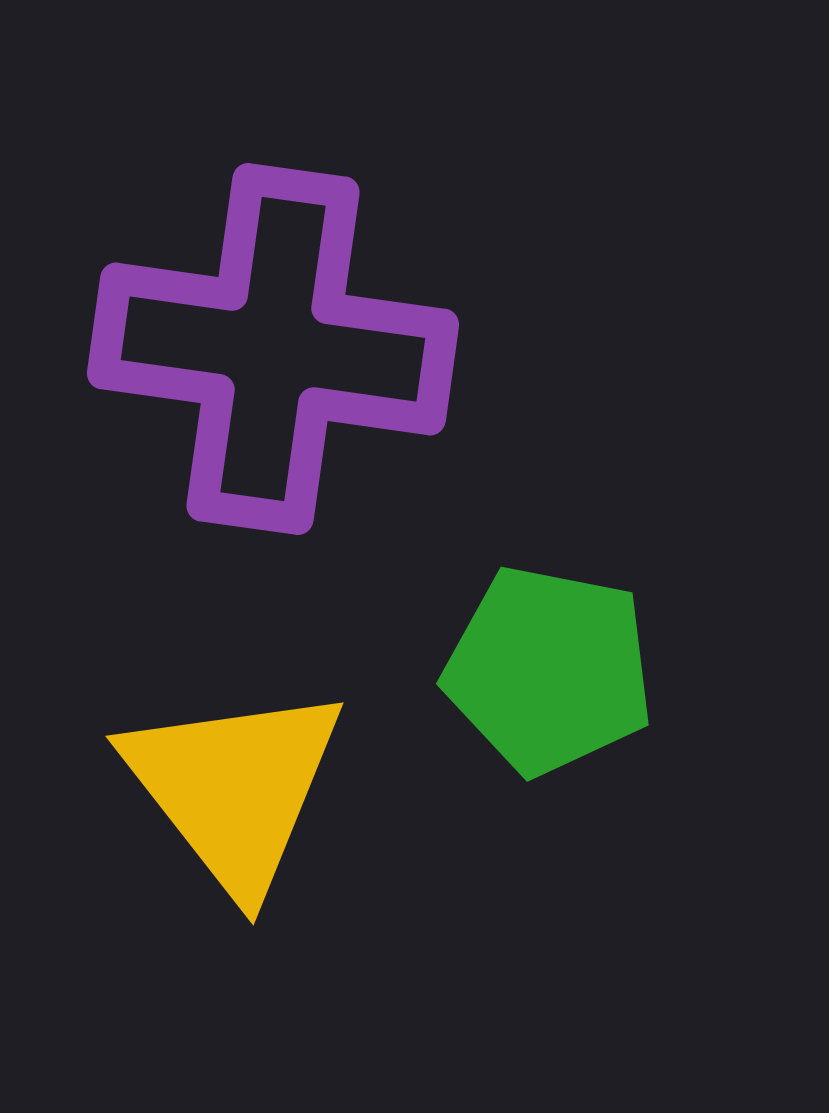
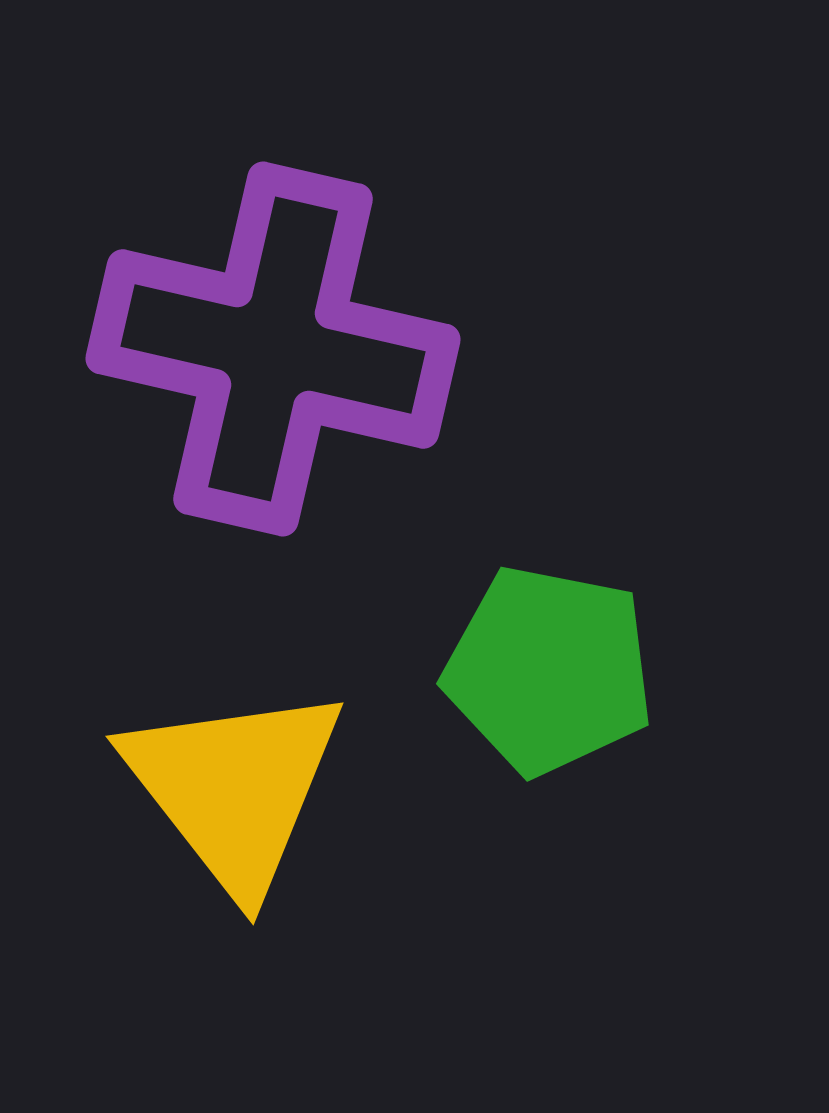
purple cross: rotated 5 degrees clockwise
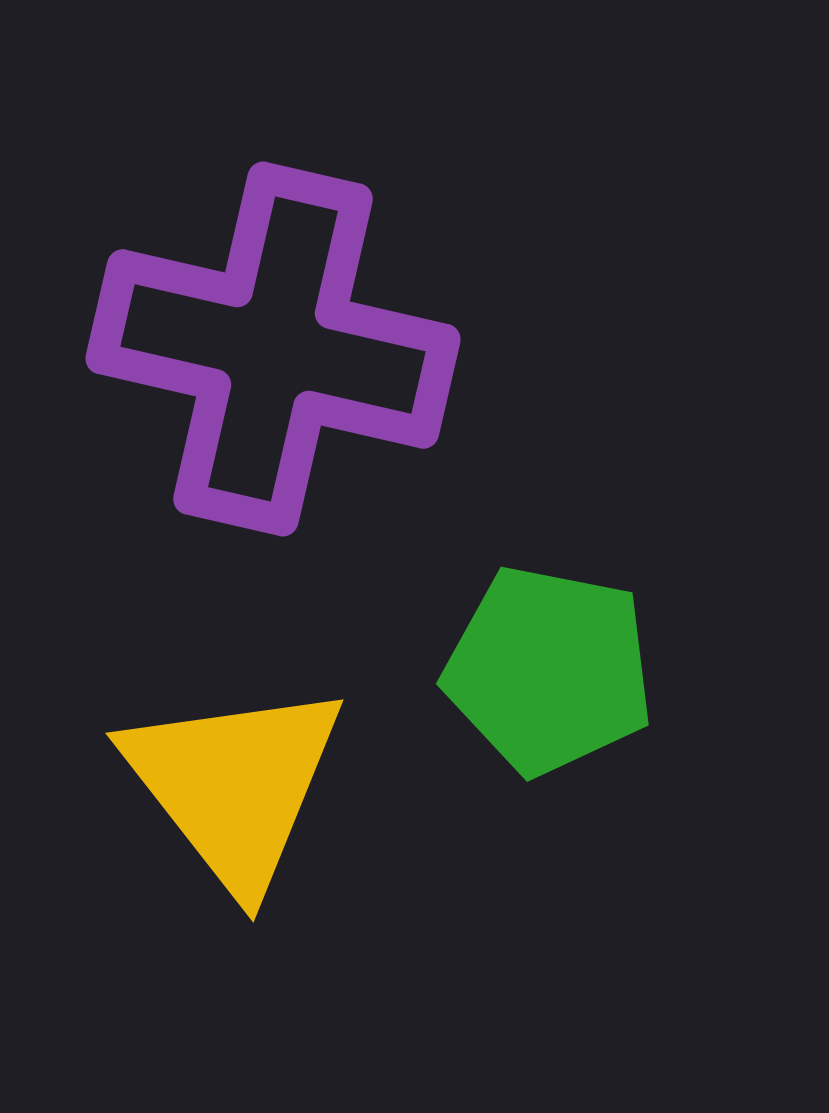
yellow triangle: moved 3 px up
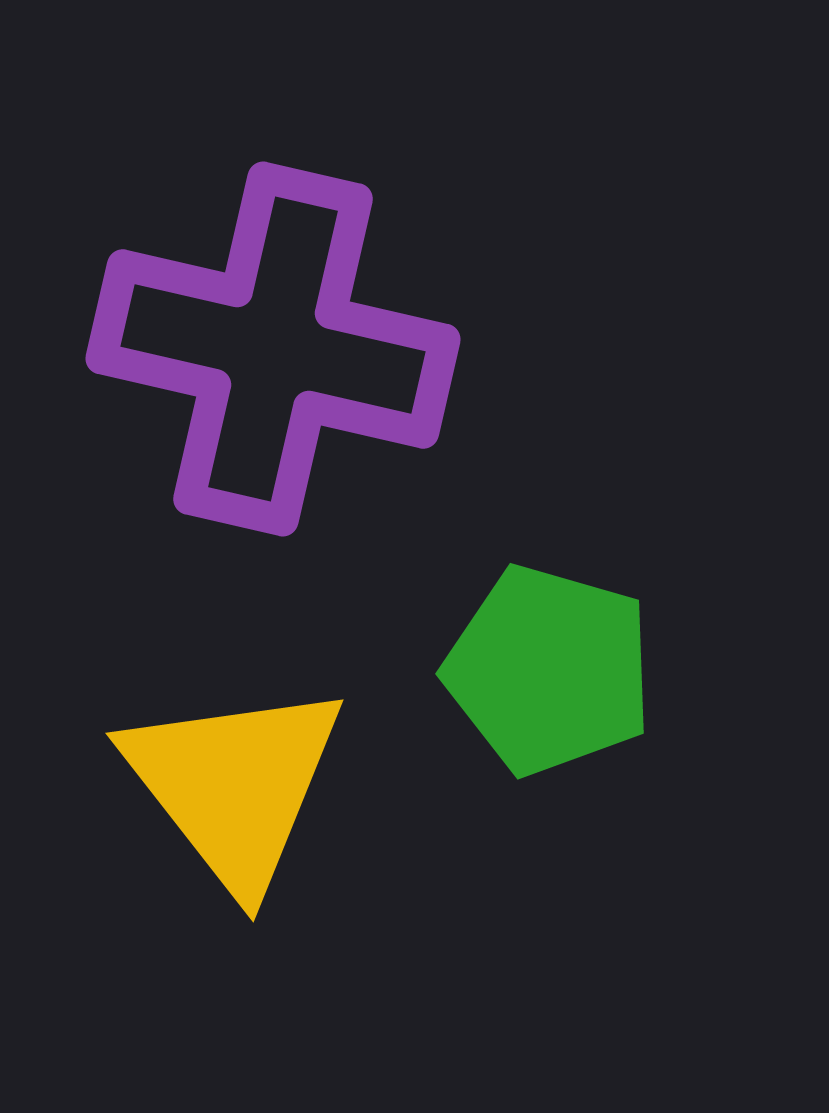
green pentagon: rotated 5 degrees clockwise
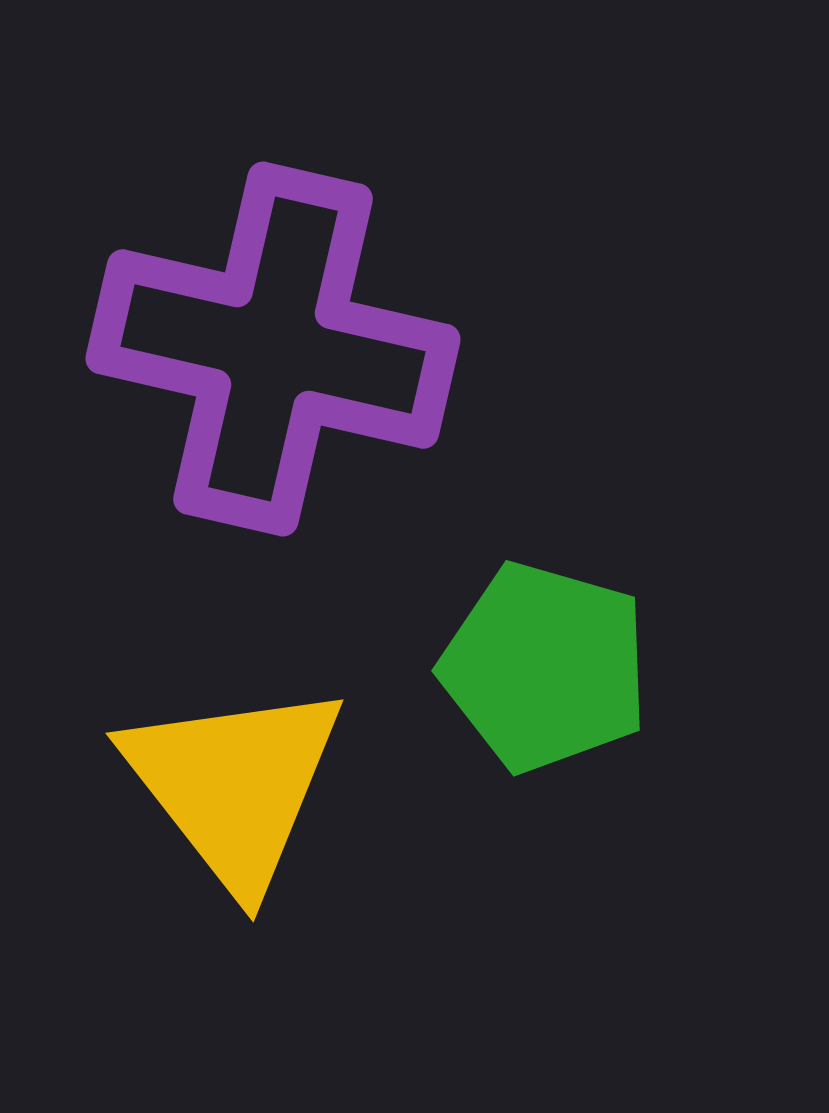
green pentagon: moved 4 px left, 3 px up
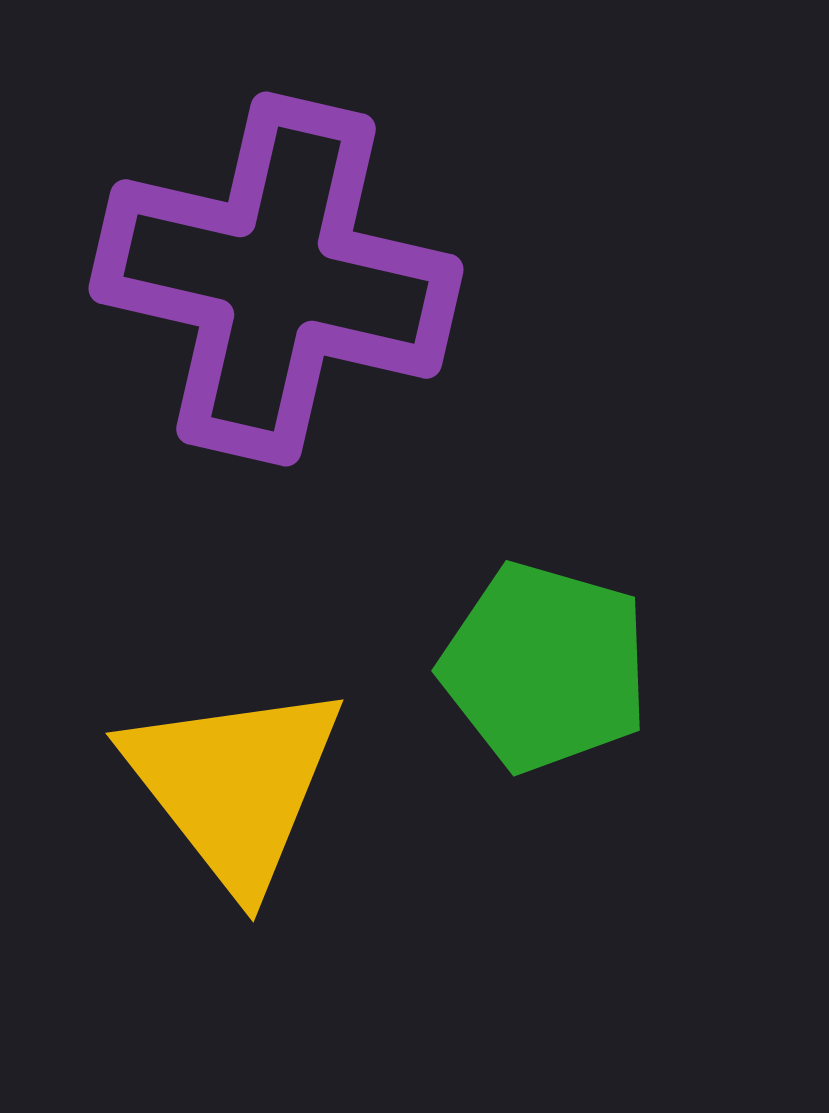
purple cross: moved 3 px right, 70 px up
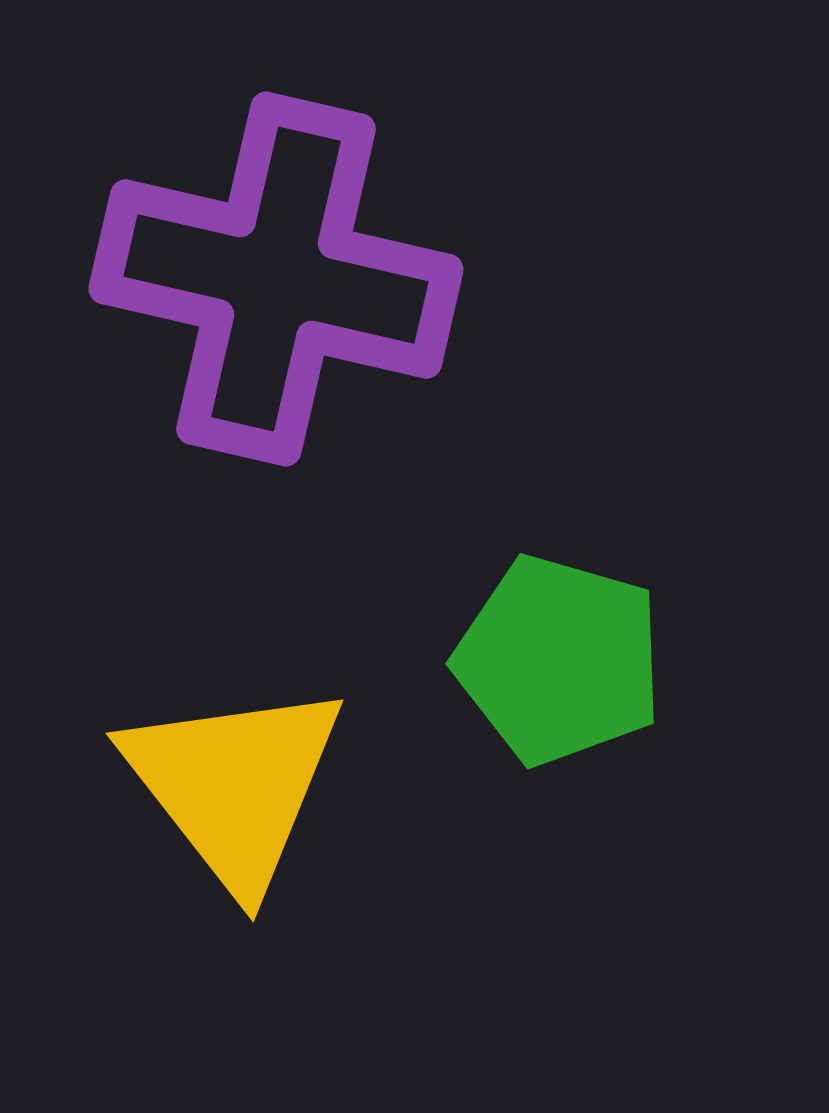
green pentagon: moved 14 px right, 7 px up
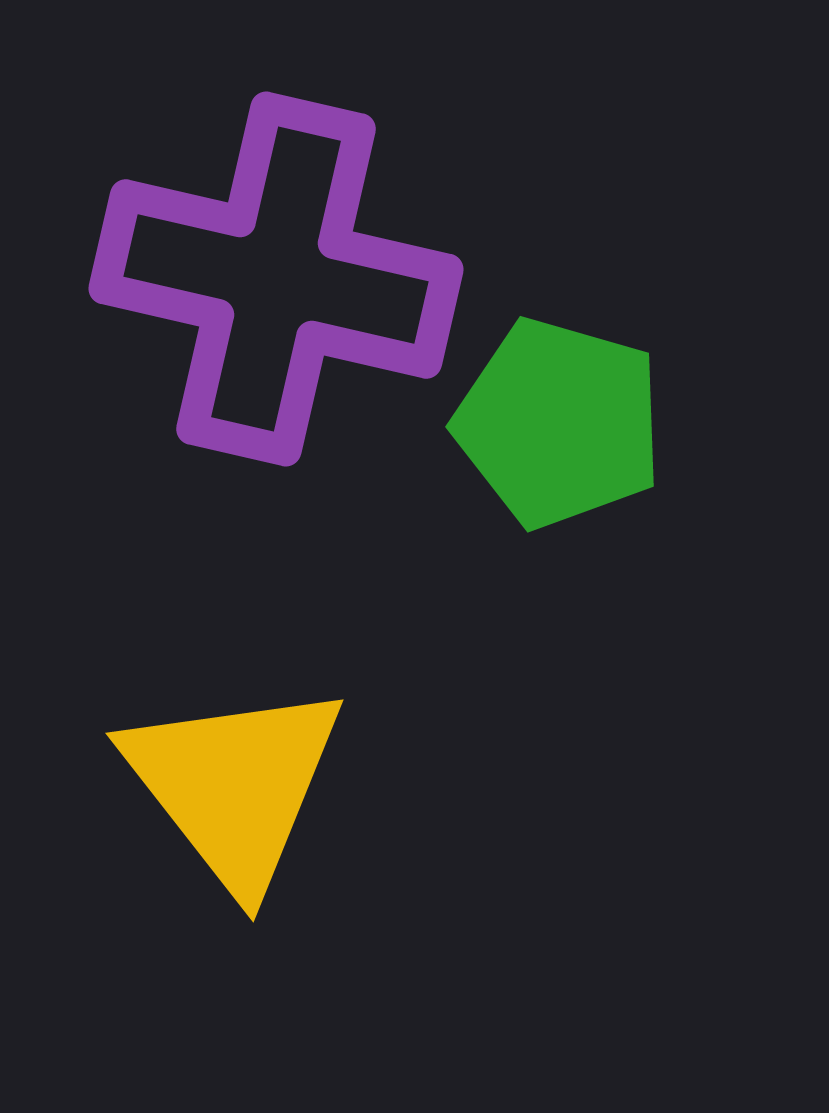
green pentagon: moved 237 px up
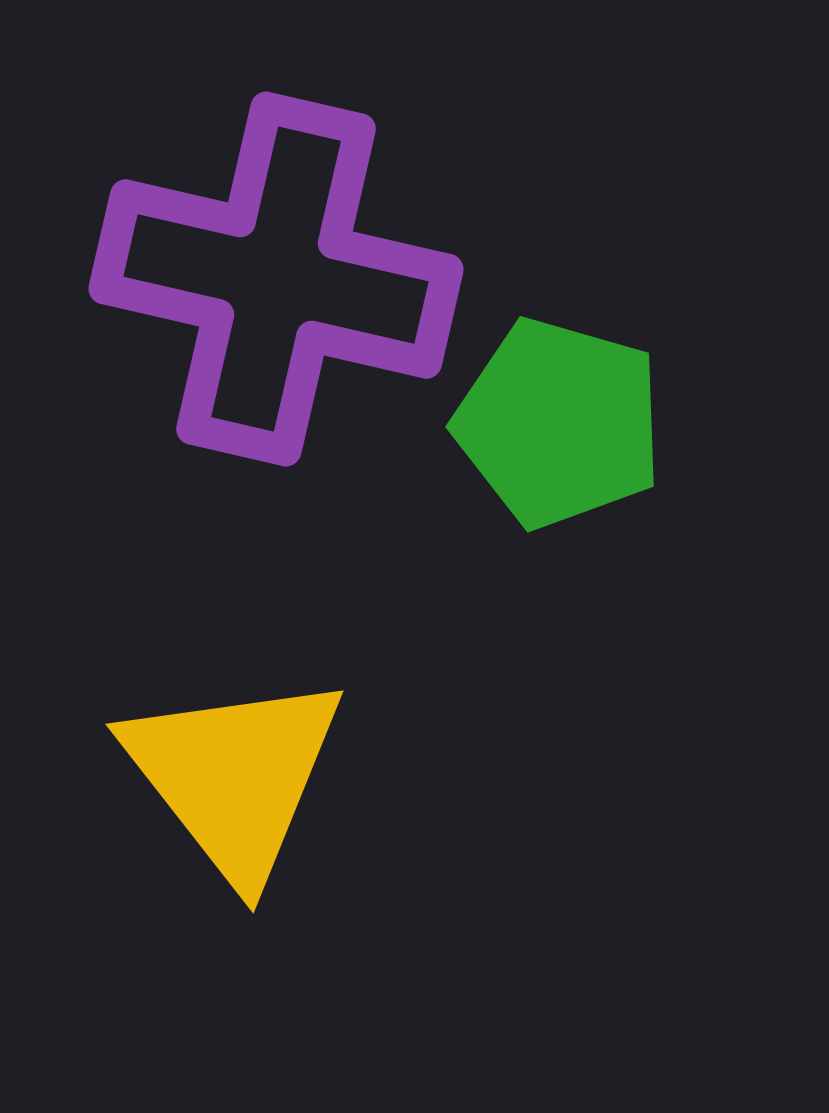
yellow triangle: moved 9 px up
